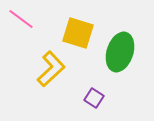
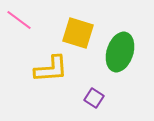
pink line: moved 2 px left, 1 px down
yellow L-shape: rotated 39 degrees clockwise
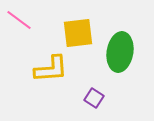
yellow square: rotated 24 degrees counterclockwise
green ellipse: rotated 9 degrees counterclockwise
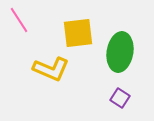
pink line: rotated 20 degrees clockwise
yellow L-shape: rotated 27 degrees clockwise
purple square: moved 26 px right
